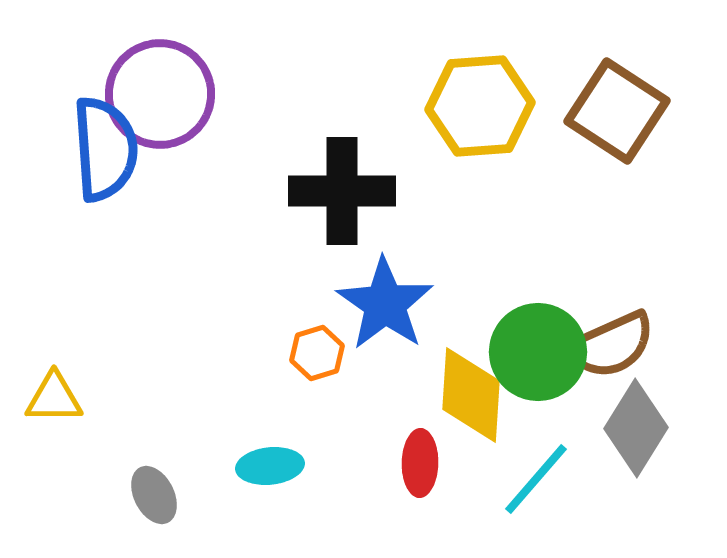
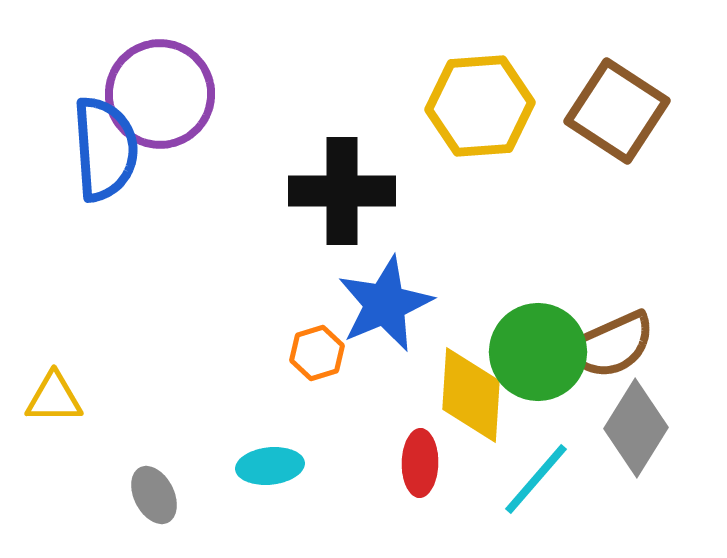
blue star: rotated 14 degrees clockwise
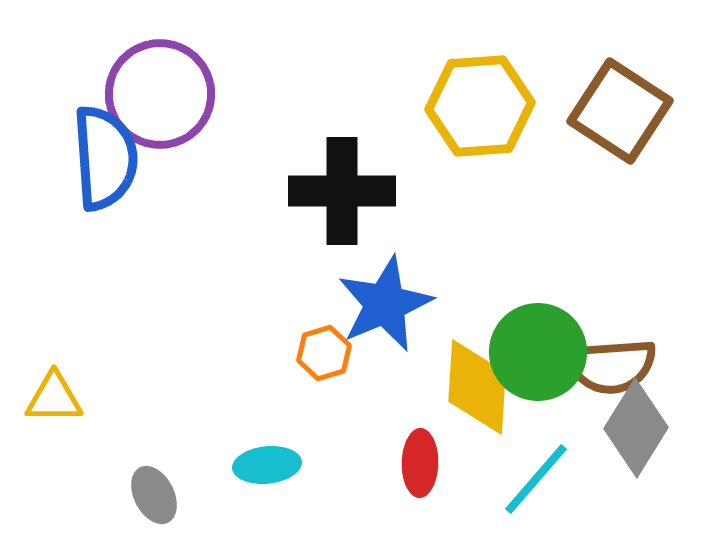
brown square: moved 3 px right
blue semicircle: moved 9 px down
brown semicircle: moved 21 px down; rotated 20 degrees clockwise
orange hexagon: moved 7 px right
yellow diamond: moved 6 px right, 8 px up
cyan ellipse: moved 3 px left, 1 px up
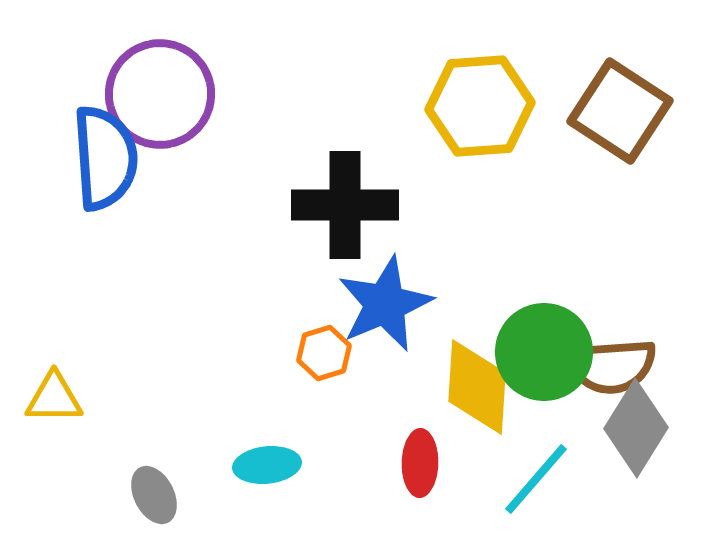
black cross: moved 3 px right, 14 px down
green circle: moved 6 px right
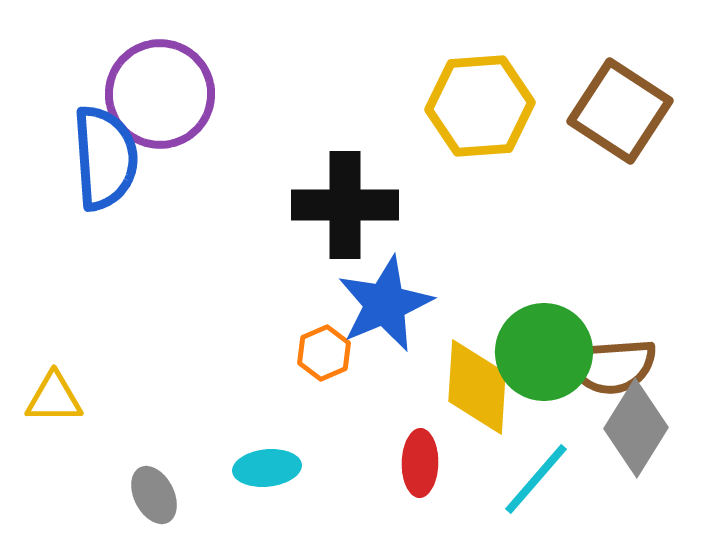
orange hexagon: rotated 6 degrees counterclockwise
cyan ellipse: moved 3 px down
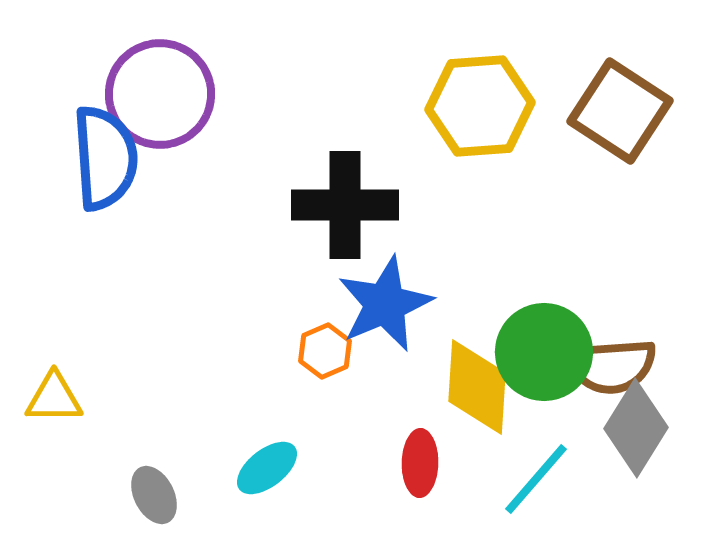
orange hexagon: moved 1 px right, 2 px up
cyan ellipse: rotated 32 degrees counterclockwise
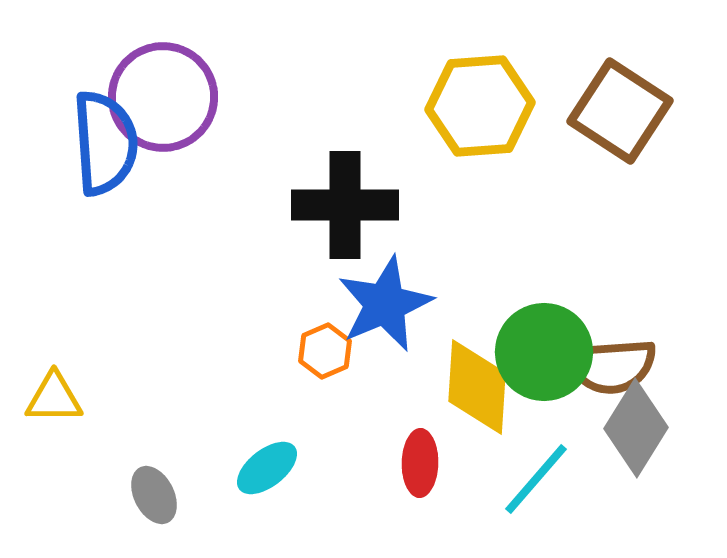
purple circle: moved 3 px right, 3 px down
blue semicircle: moved 15 px up
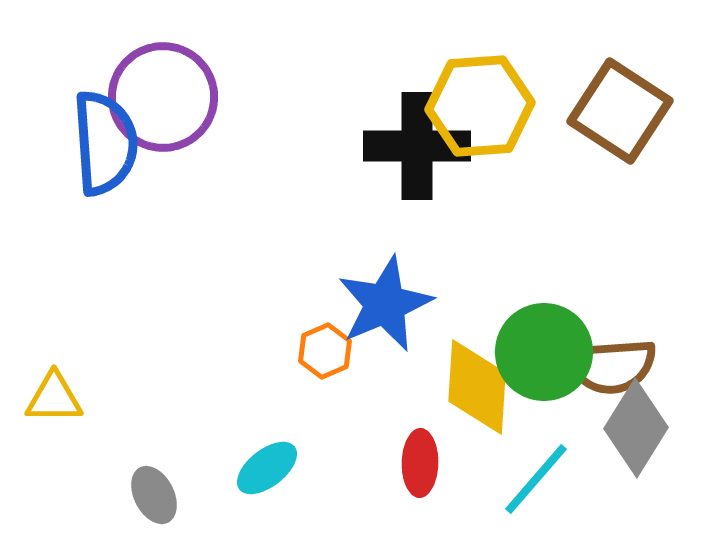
black cross: moved 72 px right, 59 px up
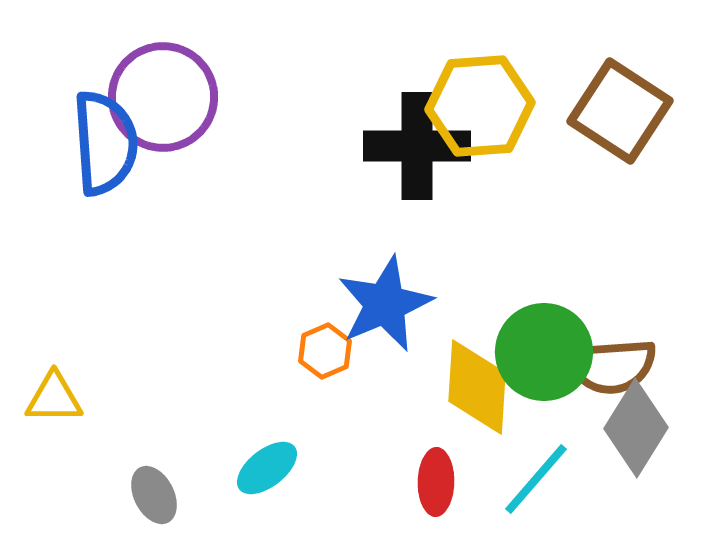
red ellipse: moved 16 px right, 19 px down
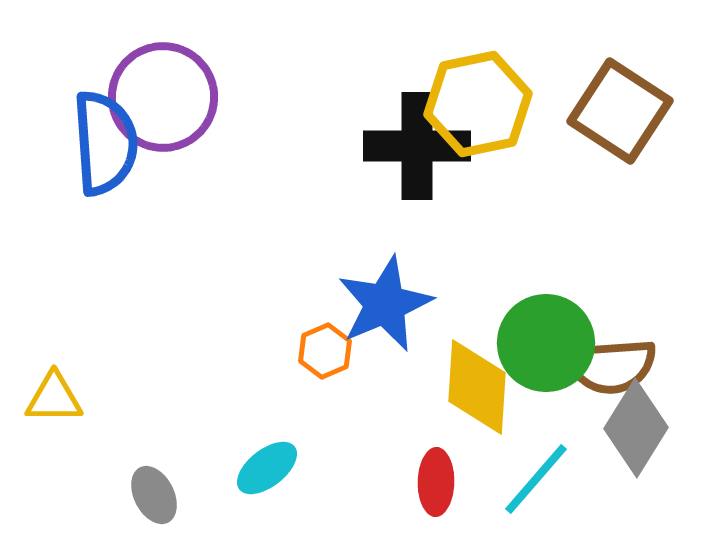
yellow hexagon: moved 2 px left, 2 px up; rotated 8 degrees counterclockwise
green circle: moved 2 px right, 9 px up
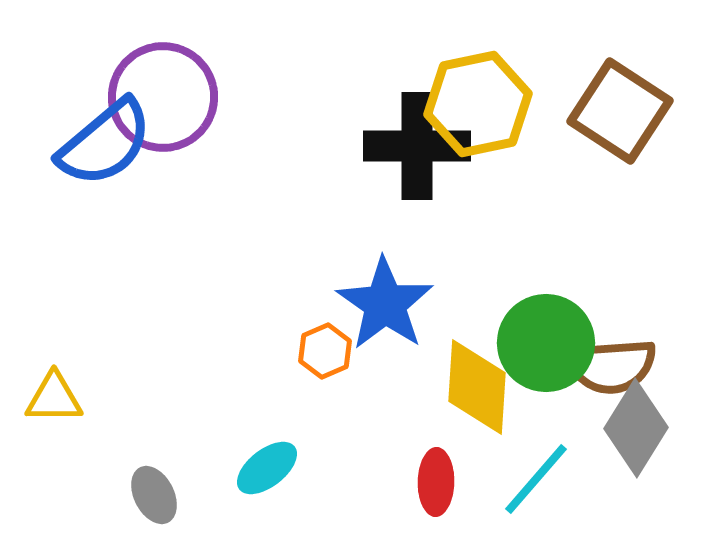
blue semicircle: rotated 54 degrees clockwise
blue star: rotated 14 degrees counterclockwise
